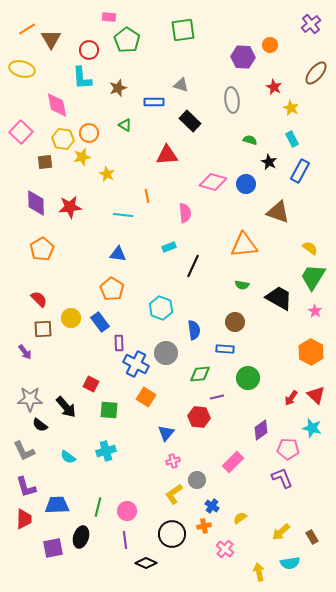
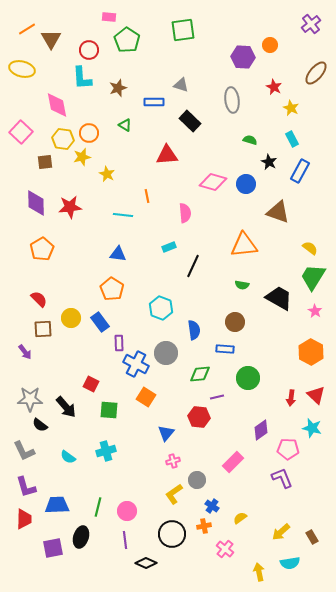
red arrow at (291, 398): rotated 28 degrees counterclockwise
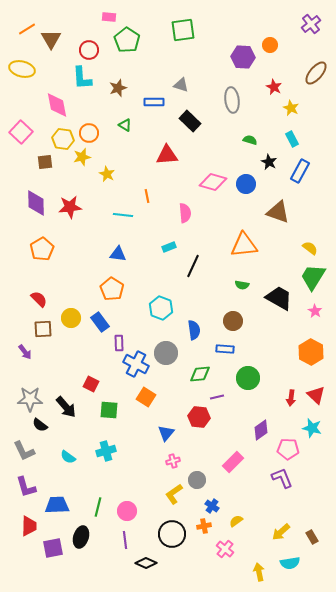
brown circle at (235, 322): moved 2 px left, 1 px up
yellow semicircle at (240, 518): moved 4 px left, 3 px down
red trapezoid at (24, 519): moved 5 px right, 7 px down
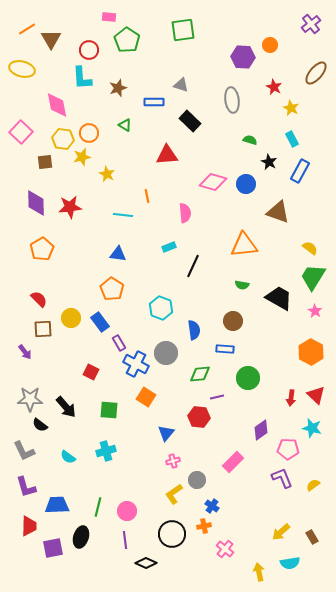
purple rectangle at (119, 343): rotated 28 degrees counterclockwise
red square at (91, 384): moved 12 px up
yellow semicircle at (236, 521): moved 77 px right, 36 px up
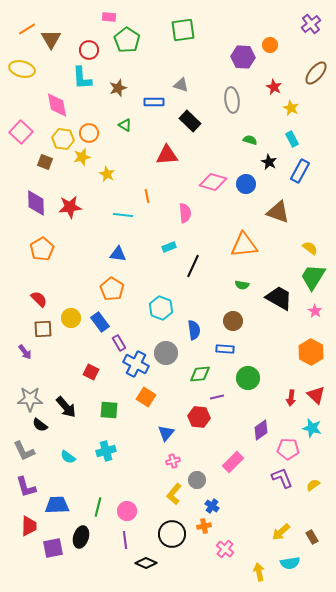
brown square at (45, 162): rotated 28 degrees clockwise
yellow L-shape at (174, 494): rotated 15 degrees counterclockwise
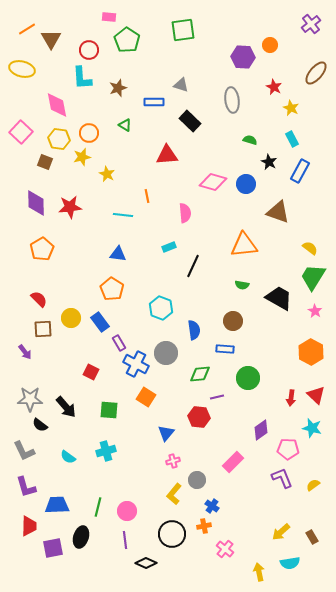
yellow hexagon at (63, 139): moved 4 px left
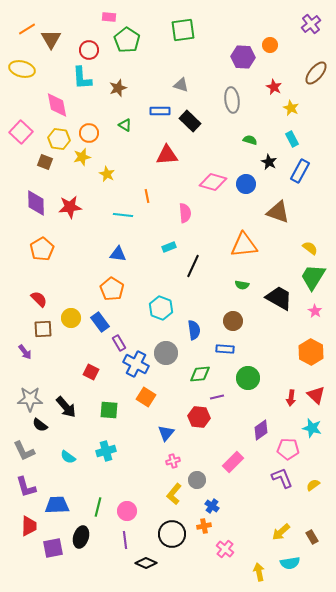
blue rectangle at (154, 102): moved 6 px right, 9 px down
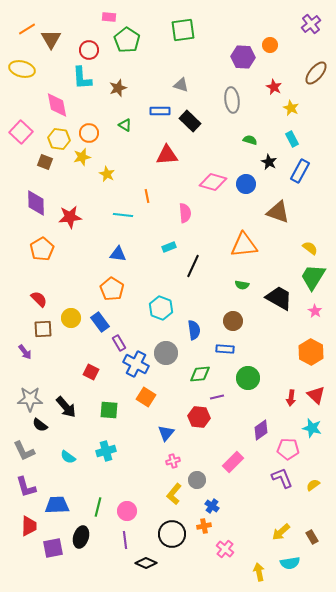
red star at (70, 207): moved 10 px down
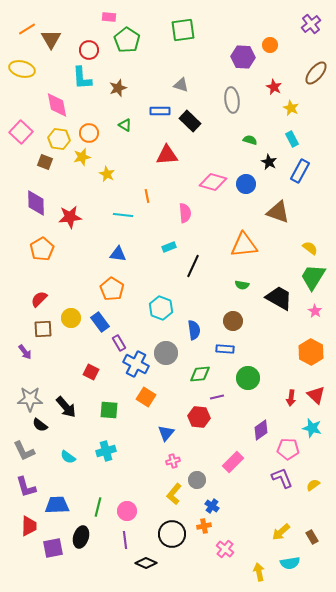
red semicircle at (39, 299): rotated 90 degrees counterclockwise
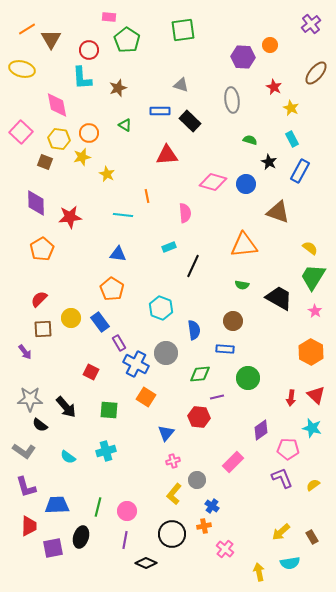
gray L-shape at (24, 451): rotated 30 degrees counterclockwise
purple line at (125, 540): rotated 18 degrees clockwise
